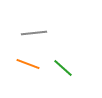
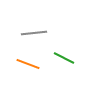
green line: moved 1 px right, 10 px up; rotated 15 degrees counterclockwise
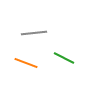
orange line: moved 2 px left, 1 px up
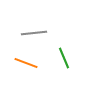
green line: rotated 40 degrees clockwise
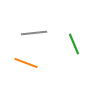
green line: moved 10 px right, 14 px up
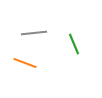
orange line: moved 1 px left
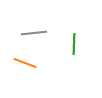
green line: rotated 25 degrees clockwise
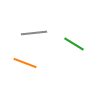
green line: rotated 60 degrees counterclockwise
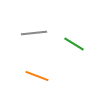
orange line: moved 12 px right, 13 px down
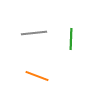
green line: moved 3 px left, 5 px up; rotated 60 degrees clockwise
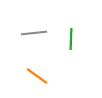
orange line: rotated 15 degrees clockwise
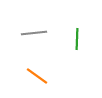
green line: moved 6 px right
